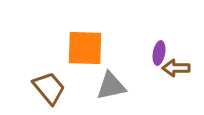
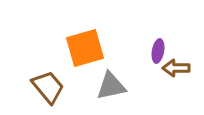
orange square: rotated 18 degrees counterclockwise
purple ellipse: moved 1 px left, 2 px up
brown trapezoid: moved 1 px left, 1 px up
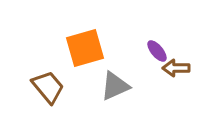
purple ellipse: moved 1 px left; rotated 50 degrees counterclockwise
gray triangle: moved 4 px right; rotated 12 degrees counterclockwise
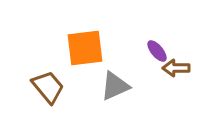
orange square: rotated 9 degrees clockwise
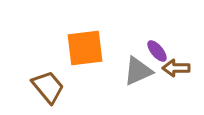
gray triangle: moved 23 px right, 15 px up
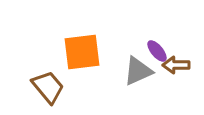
orange square: moved 3 px left, 4 px down
brown arrow: moved 3 px up
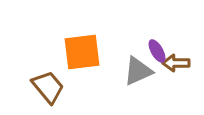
purple ellipse: rotated 10 degrees clockwise
brown arrow: moved 2 px up
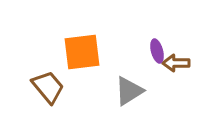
purple ellipse: rotated 15 degrees clockwise
gray triangle: moved 9 px left, 20 px down; rotated 8 degrees counterclockwise
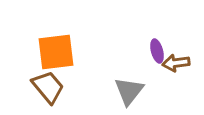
orange square: moved 26 px left
brown arrow: rotated 8 degrees counterclockwise
gray triangle: rotated 20 degrees counterclockwise
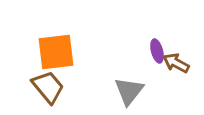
brown arrow: rotated 36 degrees clockwise
